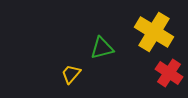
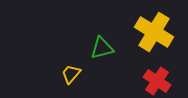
red cross: moved 12 px left, 8 px down
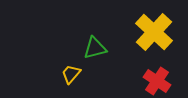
yellow cross: rotated 12 degrees clockwise
green triangle: moved 7 px left
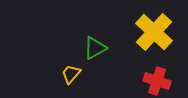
green triangle: rotated 15 degrees counterclockwise
red cross: rotated 16 degrees counterclockwise
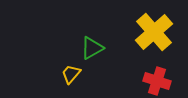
yellow cross: rotated 6 degrees clockwise
green triangle: moved 3 px left
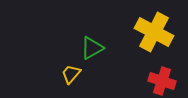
yellow cross: rotated 21 degrees counterclockwise
red cross: moved 5 px right
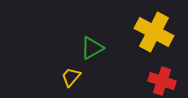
yellow trapezoid: moved 3 px down
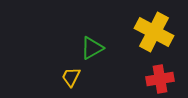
yellow trapezoid: rotated 15 degrees counterclockwise
red cross: moved 2 px left, 2 px up; rotated 28 degrees counterclockwise
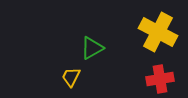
yellow cross: moved 4 px right
